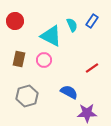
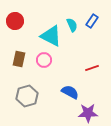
red line: rotated 16 degrees clockwise
blue semicircle: moved 1 px right
purple star: moved 1 px right
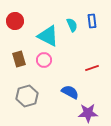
blue rectangle: rotated 40 degrees counterclockwise
cyan triangle: moved 3 px left
brown rectangle: rotated 28 degrees counterclockwise
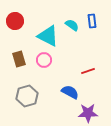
cyan semicircle: rotated 32 degrees counterclockwise
red line: moved 4 px left, 3 px down
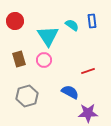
cyan triangle: rotated 30 degrees clockwise
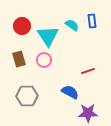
red circle: moved 7 px right, 5 px down
gray hexagon: rotated 15 degrees clockwise
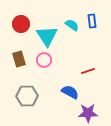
red circle: moved 1 px left, 2 px up
cyan triangle: moved 1 px left
